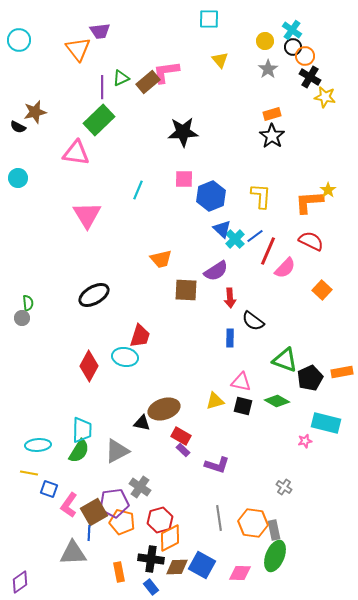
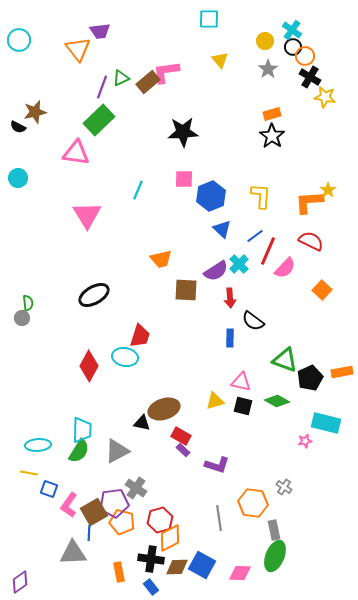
purple line at (102, 87): rotated 20 degrees clockwise
cyan cross at (235, 239): moved 4 px right, 25 px down
gray cross at (140, 487): moved 4 px left, 1 px down
orange hexagon at (253, 523): moved 20 px up
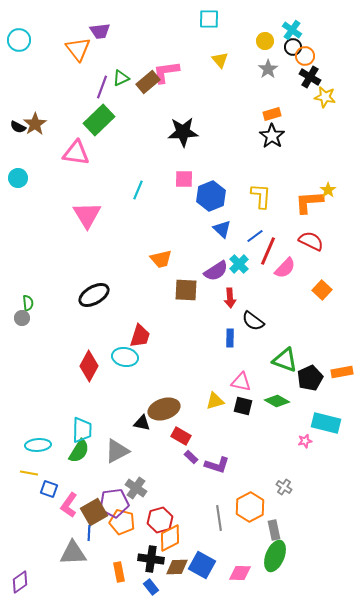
brown star at (35, 112): moved 12 px down; rotated 20 degrees counterclockwise
purple rectangle at (183, 450): moved 8 px right, 7 px down
orange hexagon at (253, 503): moved 3 px left, 4 px down; rotated 24 degrees clockwise
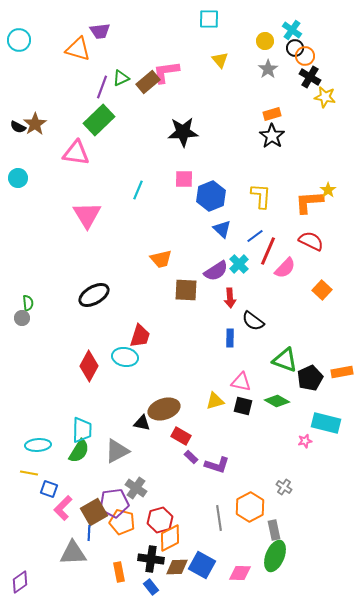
black circle at (293, 47): moved 2 px right, 1 px down
orange triangle at (78, 49): rotated 36 degrees counterclockwise
pink L-shape at (69, 505): moved 6 px left, 3 px down; rotated 10 degrees clockwise
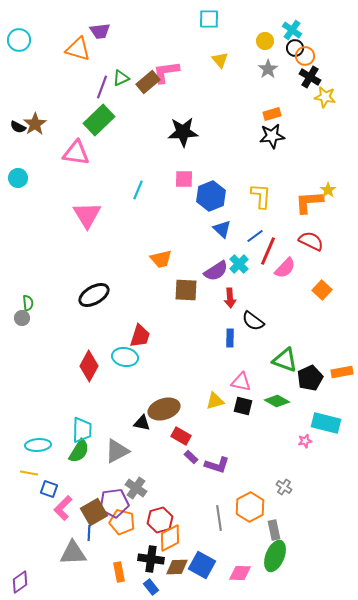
black star at (272, 136): rotated 30 degrees clockwise
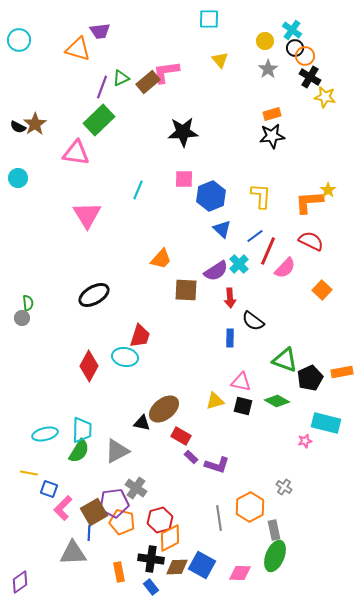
orange trapezoid at (161, 259): rotated 35 degrees counterclockwise
brown ellipse at (164, 409): rotated 20 degrees counterclockwise
cyan ellipse at (38, 445): moved 7 px right, 11 px up; rotated 10 degrees counterclockwise
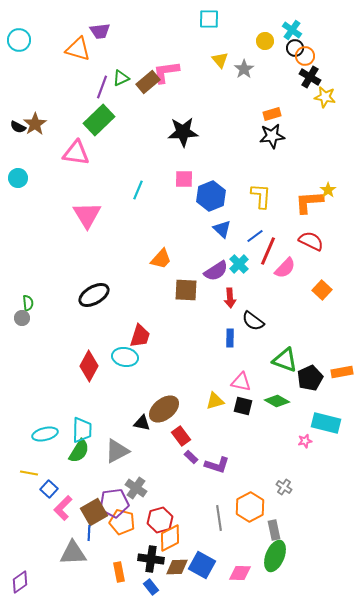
gray star at (268, 69): moved 24 px left
red rectangle at (181, 436): rotated 24 degrees clockwise
blue square at (49, 489): rotated 24 degrees clockwise
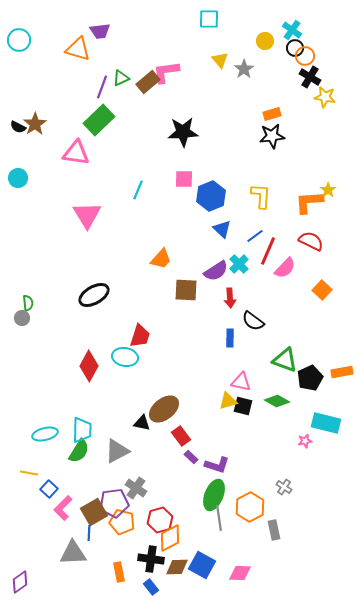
yellow triangle at (215, 401): moved 13 px right
green ellipse at (275, 556): moved 61 px left, 61 px up
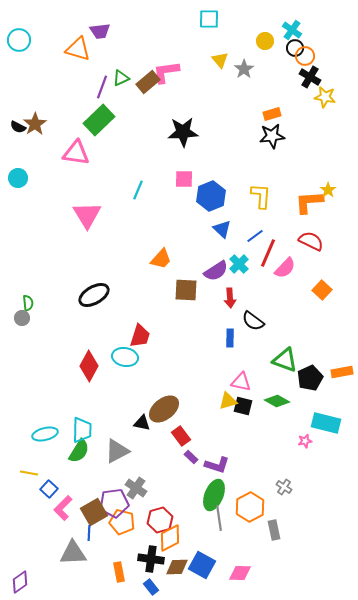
red line at (268, 251): moved 2 px down
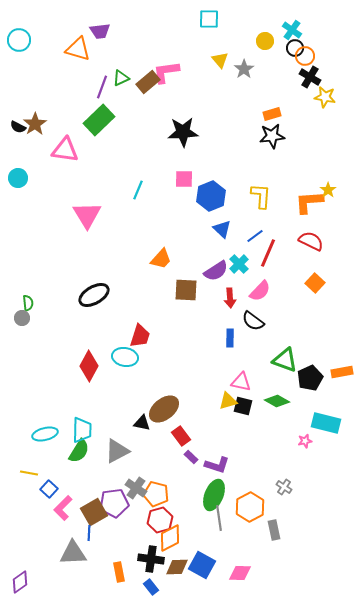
pink triangle at (76, 153): moved 11 px left, 3 px up
pink semicircle at (285, 268): moved 25 px left, 23 px down
orange square at (322, 290): moved 7 px left, 7 px up
orange pentagon at (122, 522): moved 34 px right, 28 px up
